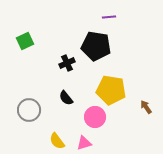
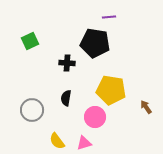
green square: moved 5 px right
black pentagon: moved 1 px left, 3 px up
black cross: rotated 28 degrees clockwise
black semicircle: rotated 49 degrees clockwise
gray circle: moved 3 px right
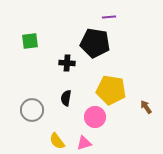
green square: rotated 18 degrees clockwise
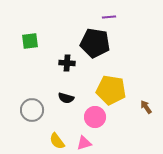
black semicircle: rotated 84 degrees counterclockwise
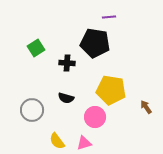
green square: moved 6 px right, 7 px down; rotated 24 degrees counterclockwise
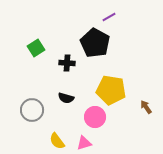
purple line: rotated 24 degrees counterclockwise
black pentagon: rotated 20 degrees clockwise
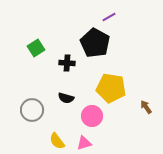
yellow pentagon: moved 2 px up
pink circle: moved 3 px left, 1 px up
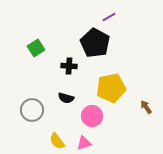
black cross: moved 2 px right, 3 px down
yellow pentagon: rotated 20 degrees counterclockwise
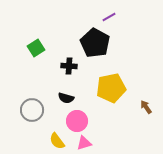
pink circle: moved 15 px left, 5 px down
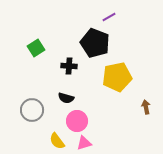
black pentagon: rotated 8 degrees counterclockwise
yellow pentagon: moved 6 px right, 11 px up
brown arrow: rotated 24 degrees clockwise
